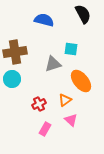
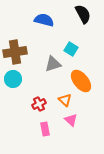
cyan square: rotated 24 degrees clockwise
cyan circle: moved 1 px right
orange triangle: rotated 40 degrees counterclockwise
pink rectangle: rotated 40 degrees counterclockwise
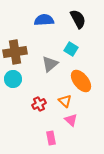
black semicircle: moved 5 px left, 5 px down
blue semicircle: rotated 18 degrees counterclockwise
gray triangle: moved 3 px left; rotated 24 degrees counterclockwise
orange triangle: moved 1 px down
pink rectangle: moved 6 px right, 9 px down
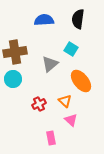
black semicircle: rotated 144 degrees counterclockwise
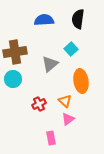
cyan square: rotated 16 degrees clockwise
orange ellipse: rotated 30 degrees clockwise
pink triangle: moved 3 px left, 1 px up; rotated 40 degrees clockwise
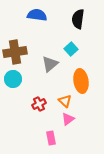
blue semicircle: moved 7 px left, 5 px up; rotated 12 degrees clockwise
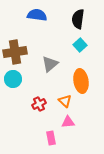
cyan square: moved 9 px right, 4 px up
pink triangle: moved 3 px down; rotated 32 degrees clockwise
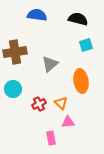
black semicircle: rotated 96 degrees clockwise
cyan square: moved 6 px right; rotated 24 degrees clockwise
cyan circle: moved 10 px down
orange triangle: moved 4 px left, 2 px down
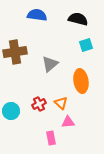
cyan circle: moved 2 px left, 22 px down
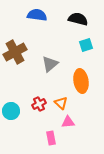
brown cross: rotated 20 degrees counterclockwise
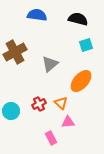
orange ellipse: rotated 50 degrees clockwise
pink rectangle: rotated 16 degrees counterclockwise
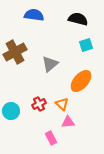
blue semicircle: moved 3 px left
orange triangle: moved 1 px right, 1 px down
